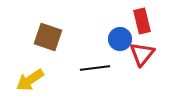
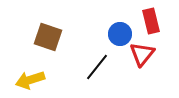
red rectangle: moved 9 px right
blue circle: moved 5 px up
black line: moved 2 px right, 1 px up; rotated 44 degrees counterclockwise
yellow arrow: rotated 16 degrees clockwise
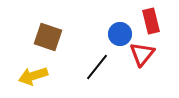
yellow arrow: moved 3 px right, 4 px up
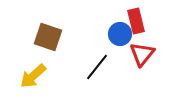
red rectangle: moved 15 px left
yellow arrow: rotated 24 degrees counterclockwise
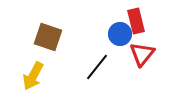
yellow arrow: rotated 20 degrees counterclockwise
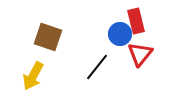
red triangle: moved 2 px left
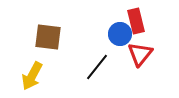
brown square: rotated 12 degrees counterclockwise
yellow arrow: moved 1 px left
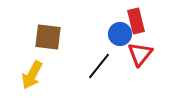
black line: moved 2 px right, 1 px up
yellow arrow: moved 1 px up
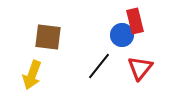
red rectangle: moved 1 px left
blue circle: moved 2 px right, 1 px down
red triangle: moved 14 px down
yellow arrow: rotated 8 degrees counterclockwise
